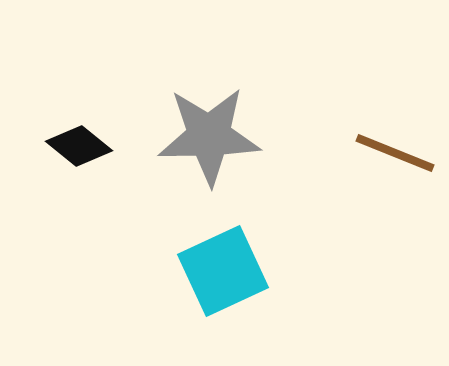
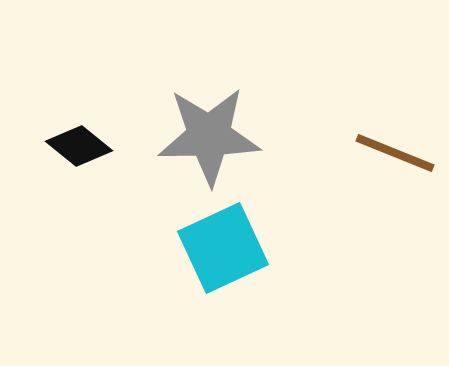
cyan square: moved 23 px up
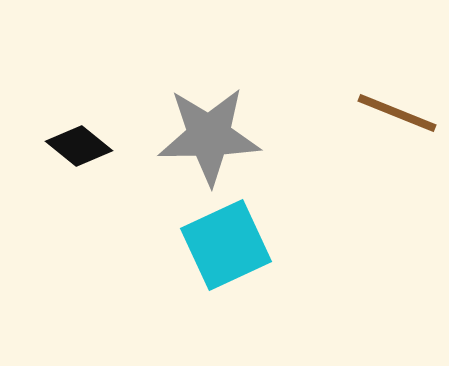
brown line: moved 2 px right, 40 px up
cyan square: moved 3 px right, 3 px up
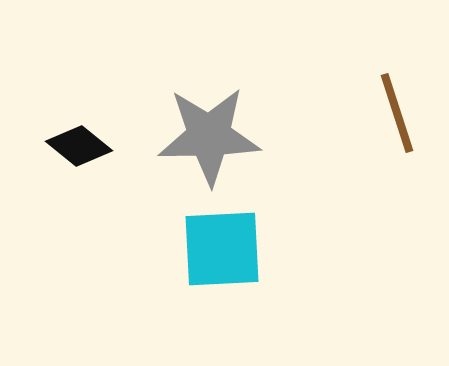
brown line: rotated 50 degrees clockwise
cyan square: moved 4 px left, 4 px down; rotated 22 degrees clockwise
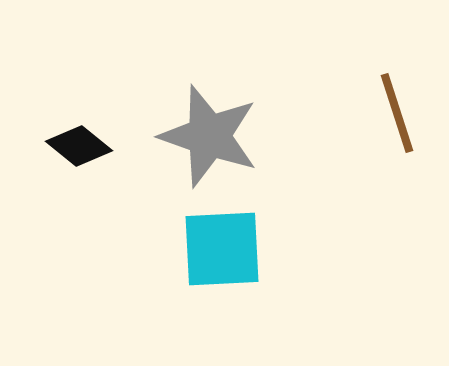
gray star: rotated 20 degrees clockwise
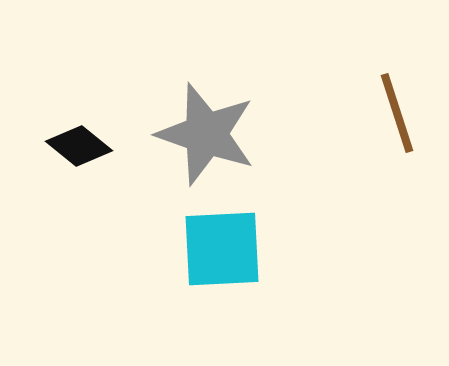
gray star: moved 3 px left, 2 px up
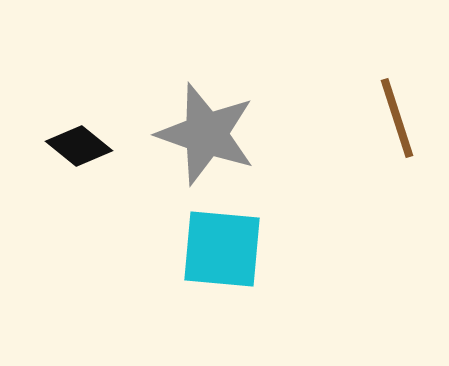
brown line: moved 5 px down
cyan square: rotated 8 degrees clockwise
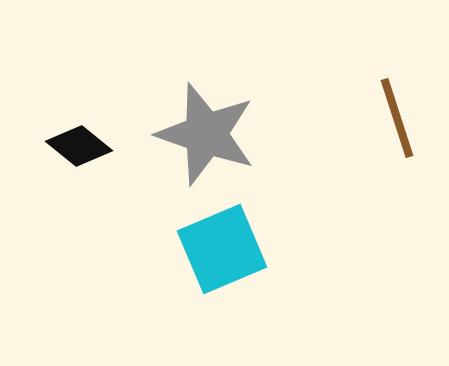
cyan square: rotated 28 degrees counterclockwise
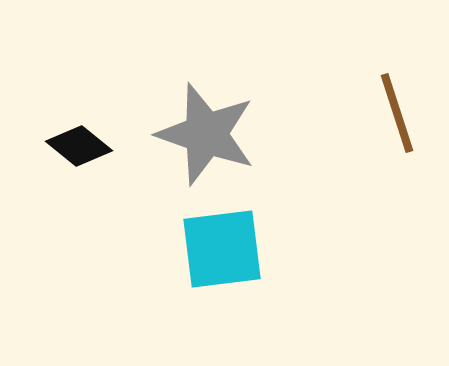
brown line: moved 5 px up
cyan square: rotated 16 degrees clockwise
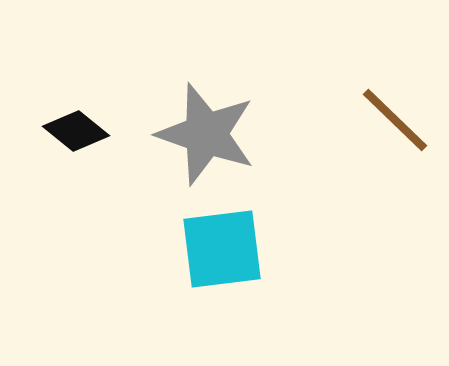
brown line: moved 2 px left, 7 px down; rotated 28 degrees counterclockwise
black diamond: moved 3 px left, 15 px up
